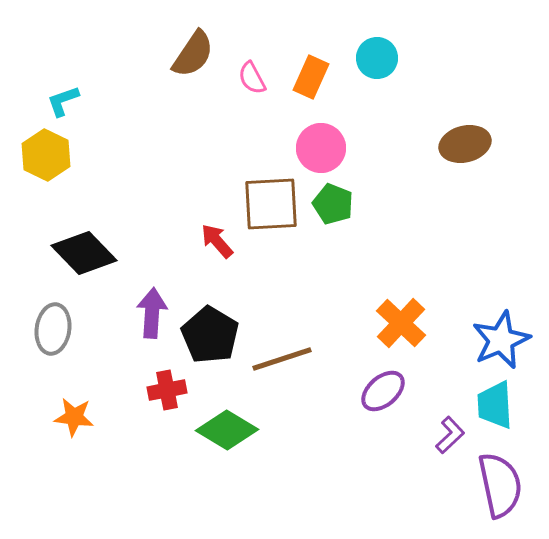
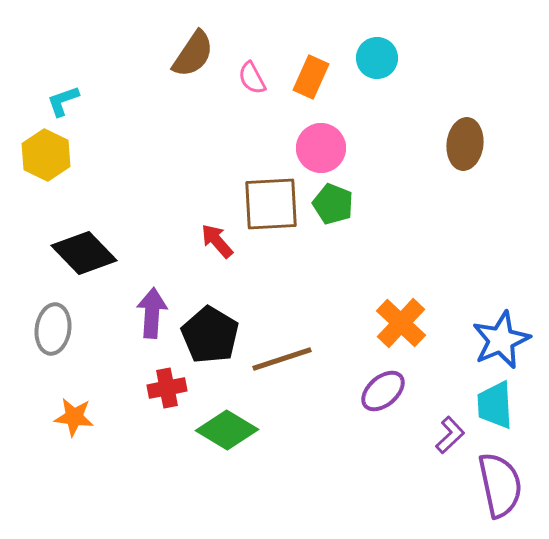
brown ellipse: rotated 69 degrees counterclockwise
red cross: moved 2 px up
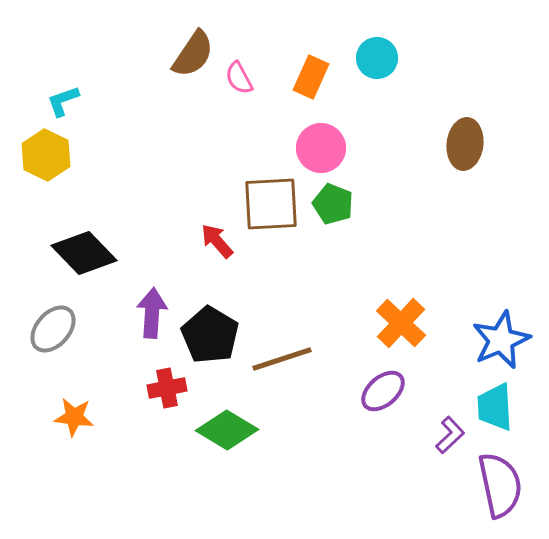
pink semicircle: moved 13 px left
gray ellipse: rotated 33 degrees clockwise
cyan trapezoid: moved 2 px down
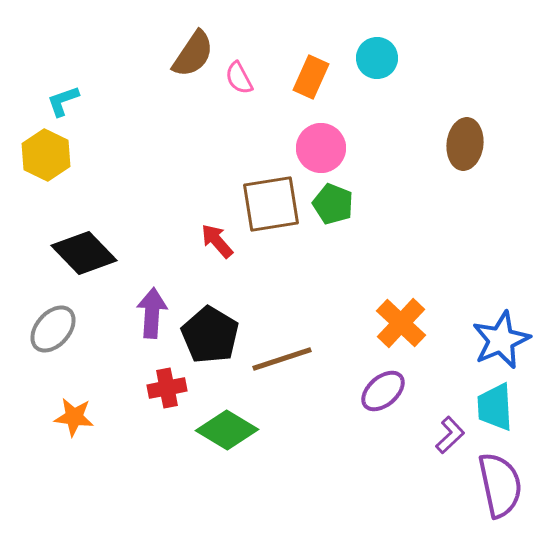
brown square: rotated 6 degrees counterclockwise
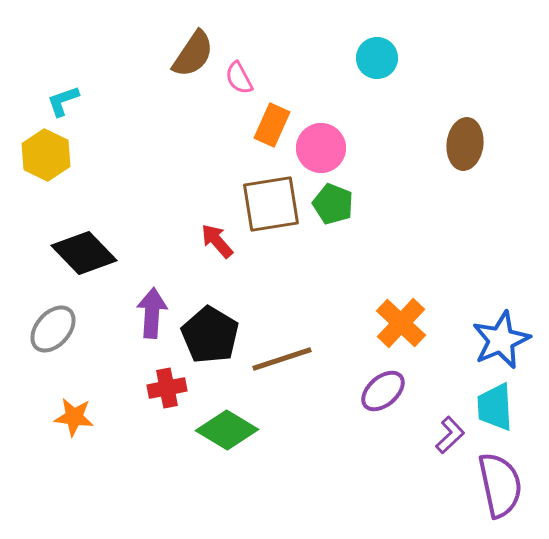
orange rectangle: moved 39 px left, 48 px down
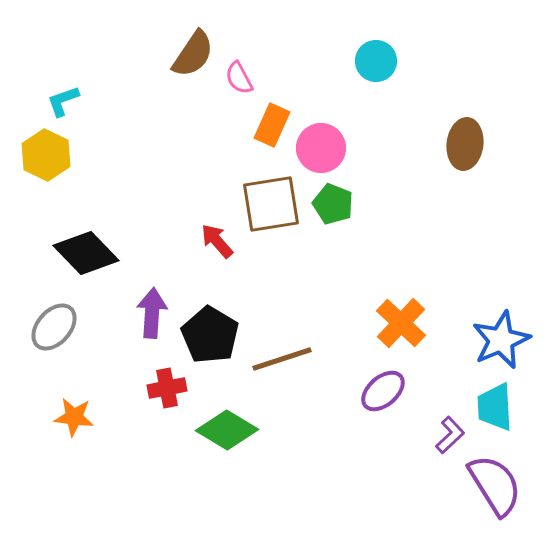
cyan circle: moved 1 px left, 3 px down
black diamond: moved 2 px right
gray ellipse: moved 1 px right, 2 px up
purple semicircle: moved 5 px left; rotated 20 degrees counterclockwise
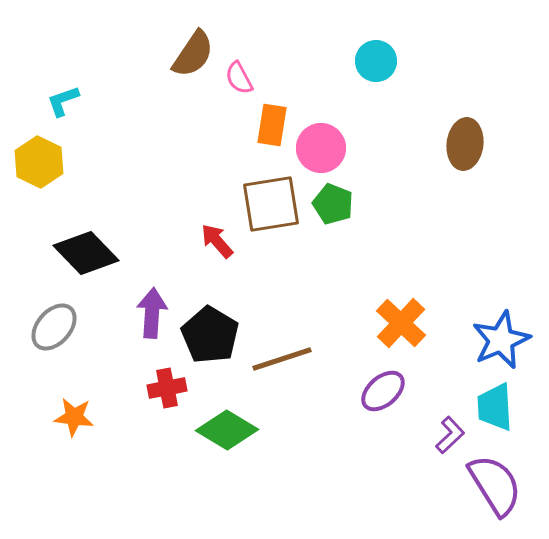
orange rectangle: rotated 15 degrees counterclockwise
yellow hexagon: moved 7 px left, 7 px down
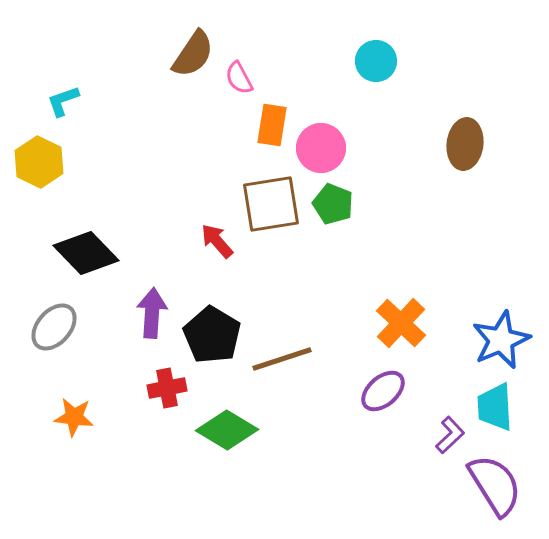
black pentagon: moved 2 px right
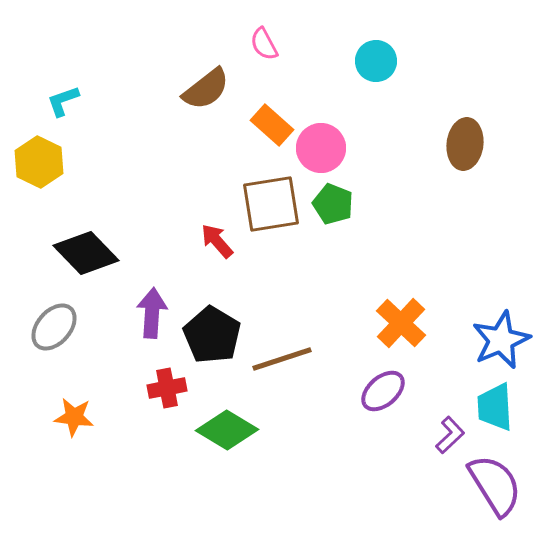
brown semicircle: moved 13 px right, 35 px down; rotated 18 degrees clockwise
pink semicircle: moved 25 px right, 34 px up
orange rectangle: rotated 57 degrees counterclockwise
